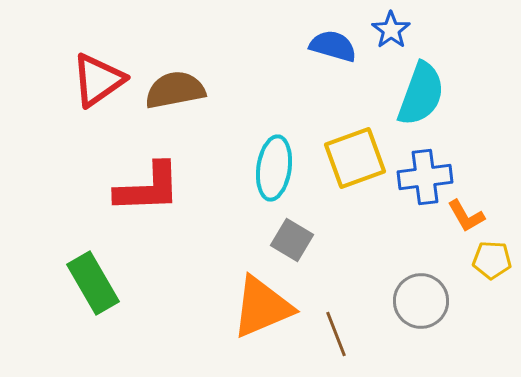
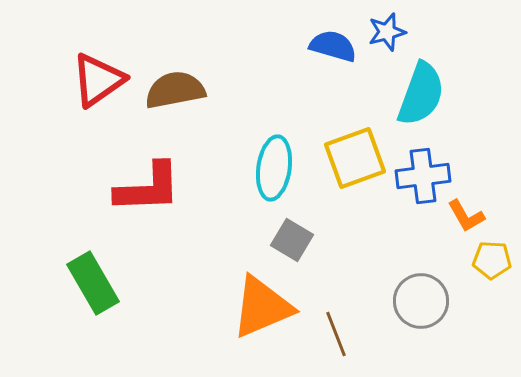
blue star: moved 4 px left, 2 px down; rotated 21 degrees clockwise
blue cross: moved 2 px left, 1 px up
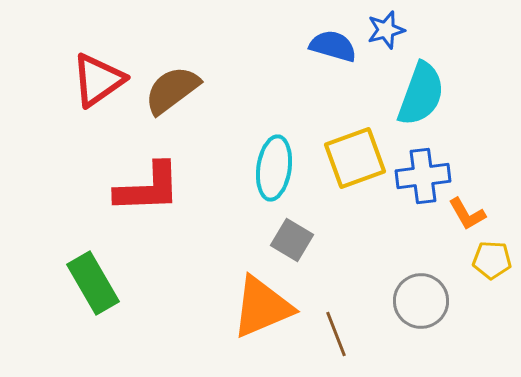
blue star: moved 1 px left, 2 px up
brown semicircle: moved 3 px left; rotated 26 degrees counterclockwise
orange L-shape: moved 1 px right, 2 px up
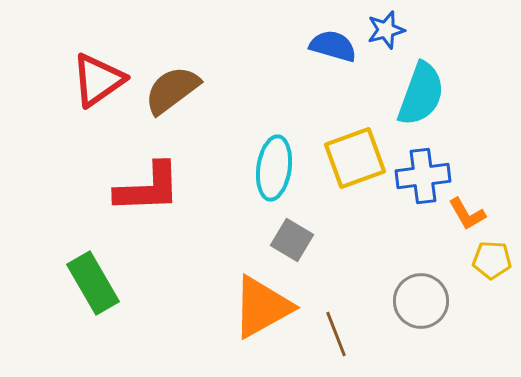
orange triangle: rotated 6 degrees counterclockwise
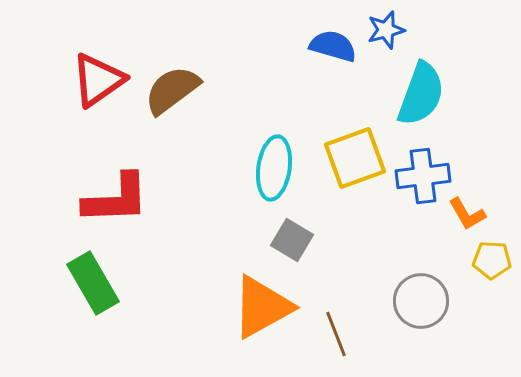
red L-shape: moved 32 px left, 11 px down
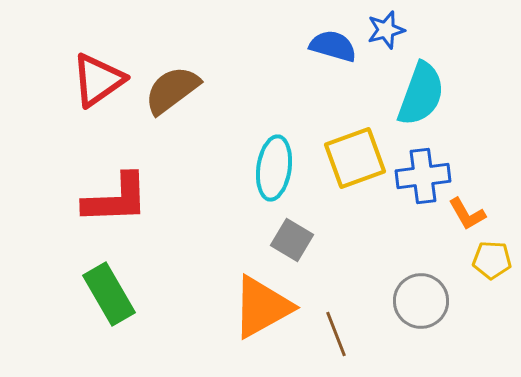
green rectangle: moved 16 px right, 11 px down
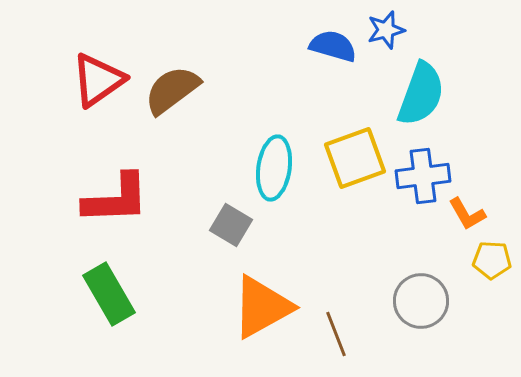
gray square: moved 61 px left, 15 px up
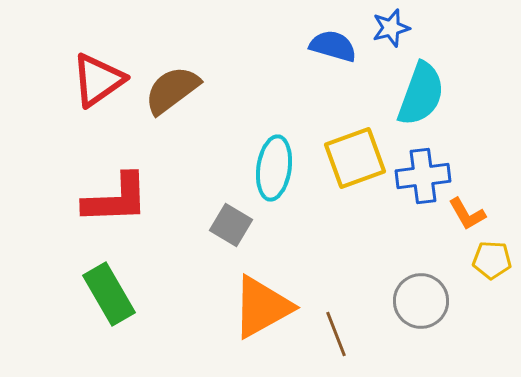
blue star: moved 5 px right, 2 px up
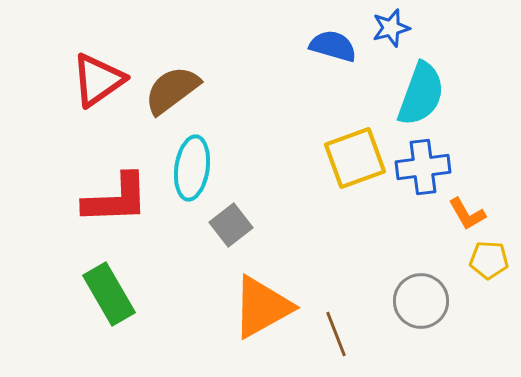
cyan ellipse: moved 82 px left
blue cross: moved 9 px up
gray square: rotated 21 degrees clockwise
yellow pentagon: moved 3 px left
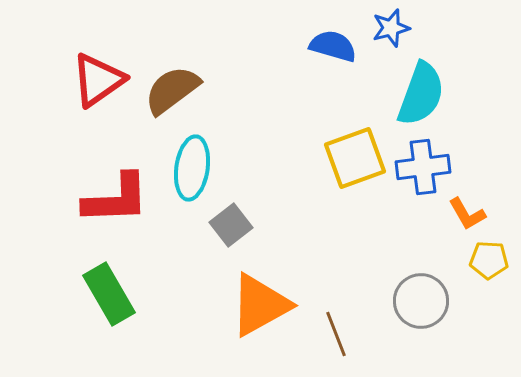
orange triangle: moved 2 px left, 2 px up
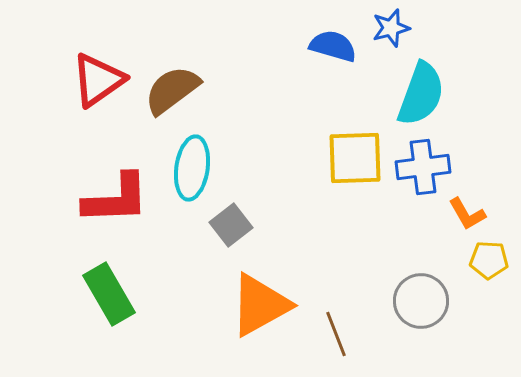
yellow square: rotated 18 degrees clockwise
